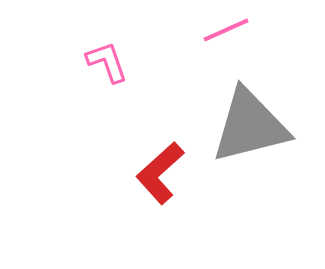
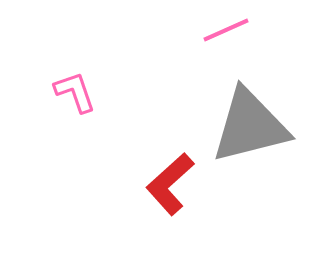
pink L-shape: moved 32 px left, 30 px down
red L-shape: moved 10 px right, 11 px down
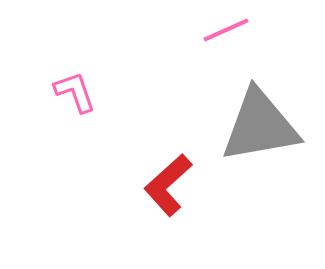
gray triangle: moved 10 px right; rotated 4 degrees clockwise
red L-shape: moved 2 px left, 1 px down
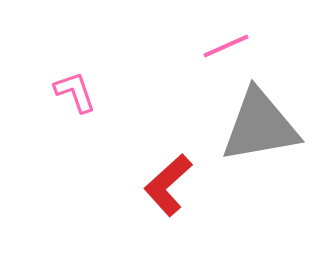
pink line: moved 16 px down
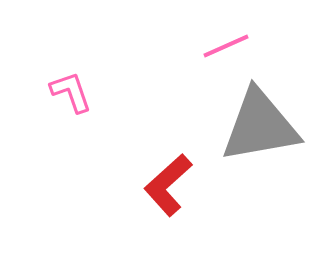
pink L-shape: moved 4 px left
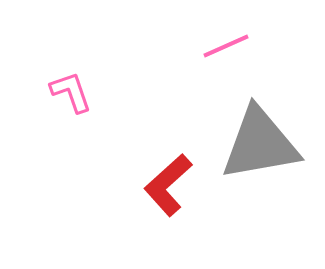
gray triangle: moved 18 px down
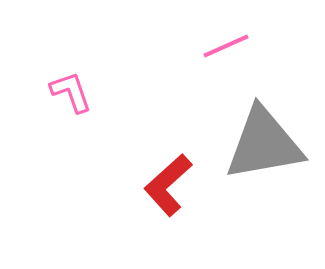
gray triangle: moved 4 px right
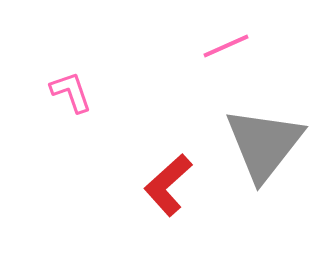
gray triangle: rotated 42 degrees counterclockwise
